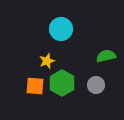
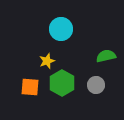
orange square: moved 5 px left, 1 px down
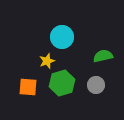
cyan circle: moved 1 px right, 8 px down
green semicircle: moved 3 px left
green hexagon: rotated 15 degrees clockwise
orange square: moved 2 px left
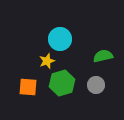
cyan circle: moved 2 px left, 2 px down
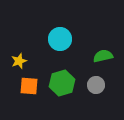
yellow star: moved 28 px left
orange square: moved 1 px right, 1 px up
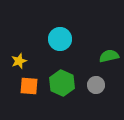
green semicircle: moved 6 px right
green hexagon: rotated 20 degrees counterclockwise
